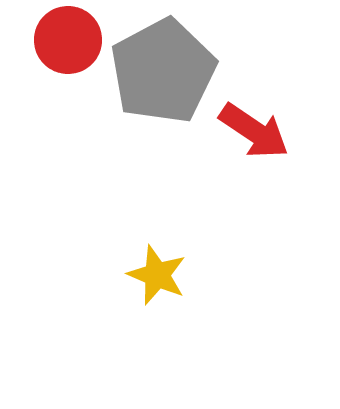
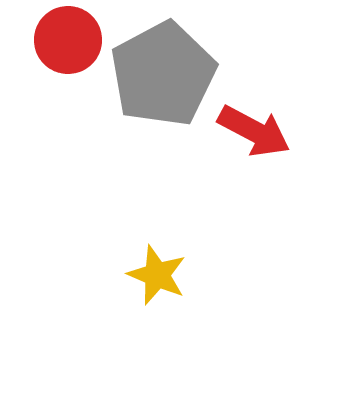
gray pentagon: moved 3 px down
red arrow: rotated 6 degrees counterclockwise
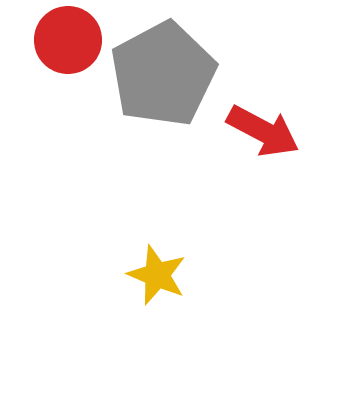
red arrow: moved 9 px right
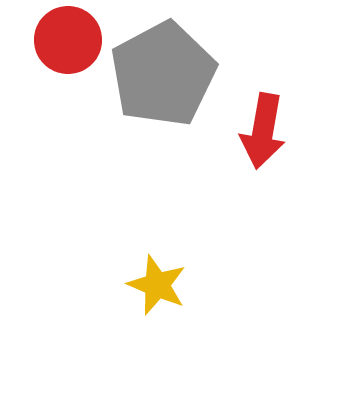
red arrow: rotated 72 degrees clockwise
yellow star: moved 10 px down
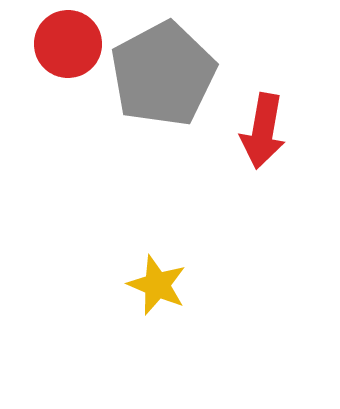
red circle: moved 4 px down
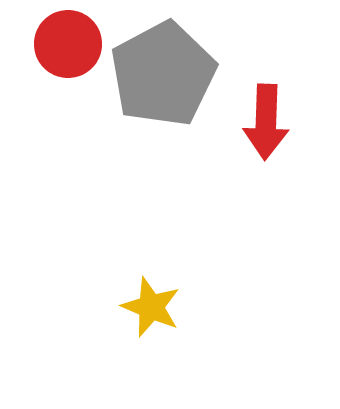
red arrow: moved 3 px right, 9 px up; rotated 8 degrees counterclockwise
yellow star: moved 6 px left, 22 px down
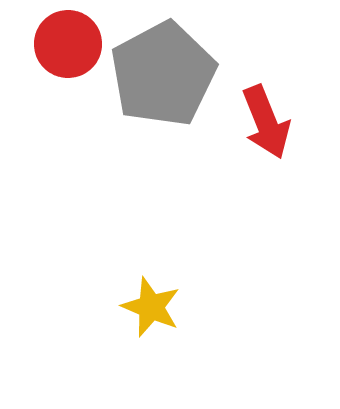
red arrow: rotated 24 degrees counterclockwise
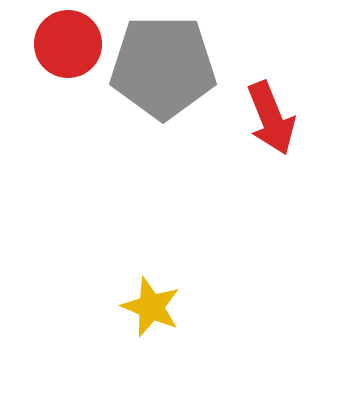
gray pentagon: moved 7 px up; rotated 28 degrees clockwise
red arrow: moved 5 px right, 4 px up
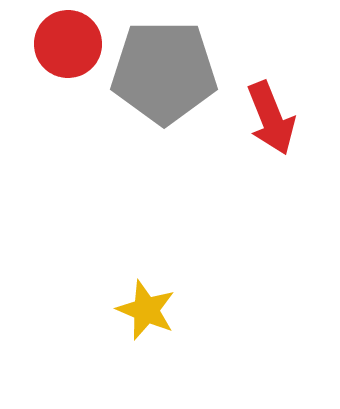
gray pentagon: moved 1 px right, 5 px down
yellow star: moved 5 px left, 3 px down
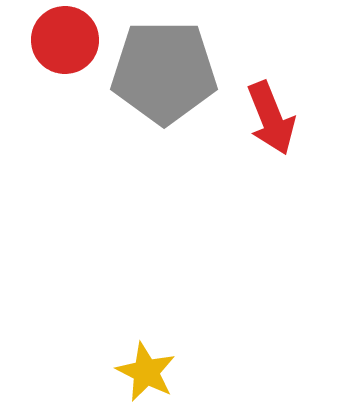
red circle: moved 3 px left, 4 px up
yellow star: moved 62 px down; rotated 4 degrees clockwise
